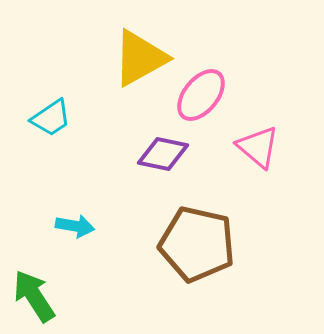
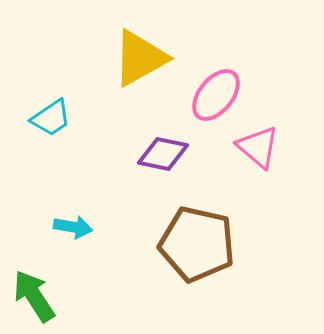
pink ellipse: moved 15 px right
cyan arrow: moved 2 px left, 1 px down
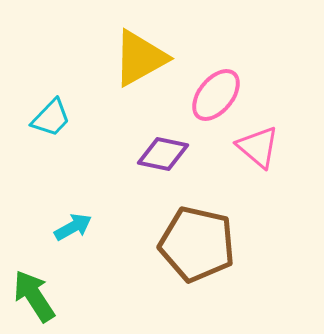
cyan trapezoid: rotated 12 degrees counterclockwise
cyan arrow: rotated 39 degrees counterclockwise
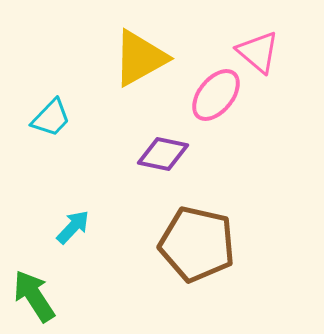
pink triangle: moved 95 px up
cyan arrow: rotated 18 degrees counterclockwise
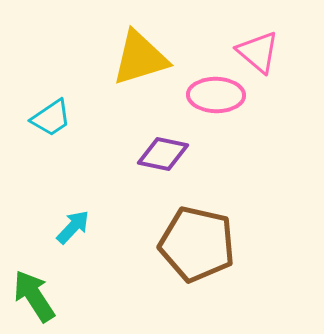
yellow triangle: rotated 12 degrees clockwise
pink ellipse: rotated 52 degrees clockwise
cyan trapezoid: rotated 12 degrees clockwise
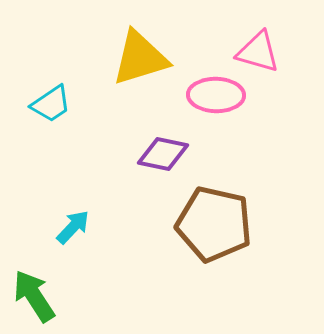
pink triangle: rotated 24 degrees counterclockwise
cyan trapezoid: moved 14 px up
brown pentagon: moved 17 px right, 20 px up
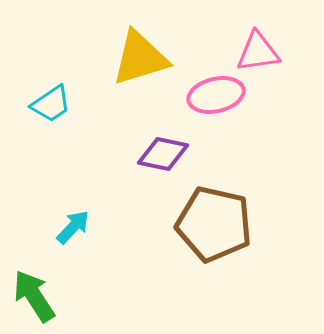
pink triangle: rotated 24 degrees counterclockwise
pink ellipse: rotated 14 degrees counterclockwise
